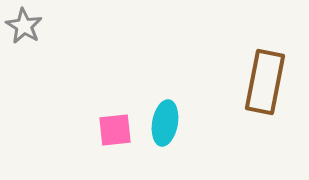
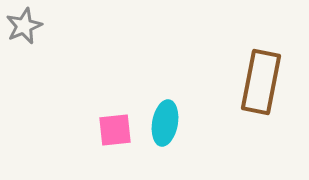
gray star: rotated 18 degrees clockwise
brown rectangle: moved 4 px left
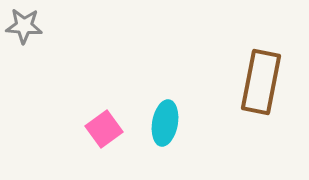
gray star: rotated 27 degrees clockwise
pink square: moved 11 px left, 1 px up; rotated 30 degrees counterclockwise
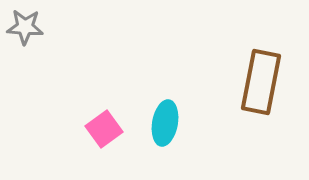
gray star: moved 1 px right, 1 px down
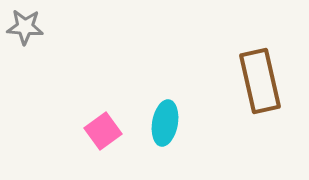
brown rectangle: moved 1 px left, 1 px up; rotated 24 degrees counterclockwise
pink square: moved 1 px left, 2 px down
